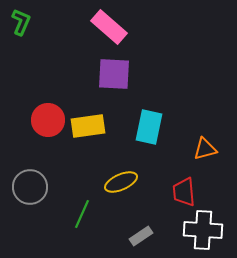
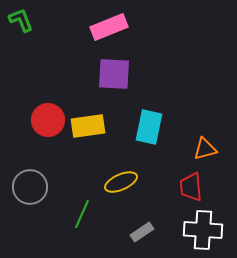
green L-shape: moved 2 px up; rotated 44 degrees counterclockwise
pink rectangle: rotated 63 degrees counterclockwise
red trapezoid: moved 7 px right, 5 px up
gray rectangle: moved 1 px right, 4 px up
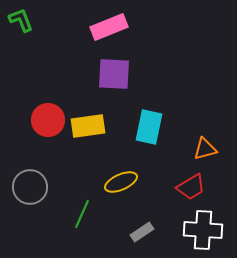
red trapezoid: rotated 116 degrees counterclockwise
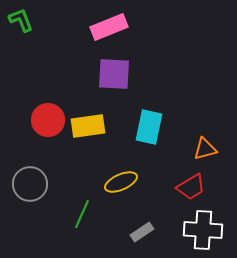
gray circle: moved 3 px up
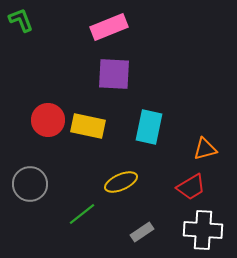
yellow rectangle: rotated 20 degrees clockwise
green line: rotated 28 degrees clockwise
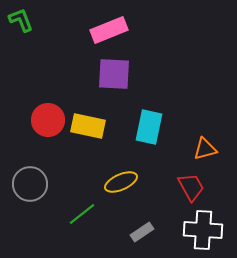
pink rectangle: moved 3 px down
red trapezoid: rotated 88 degrees counterclockwise
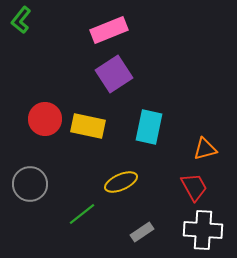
green L-shape: rotated 120 degrees counterclockwise
purple square: rotated 36 degrees counterclockwise
red circle: moved 3 px left, 1 px up
red trapezoid: moved 3 px right
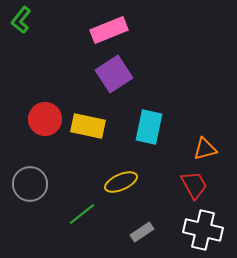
red trapezoid: moved 2 px up
white cross: rotated 9 degrees clockwise
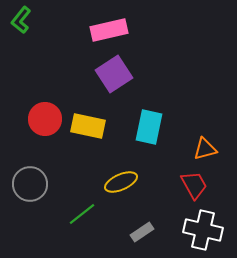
pink rectangle: rotated 9 degrees clockwise
